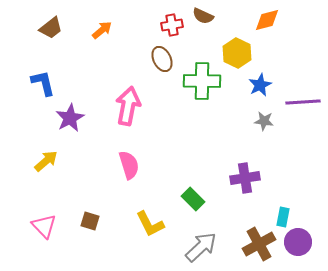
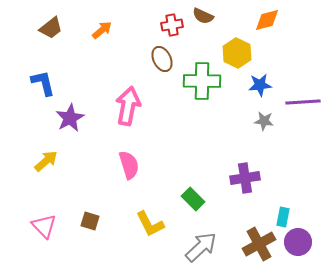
blue star: rotated 20 degrees clockwise
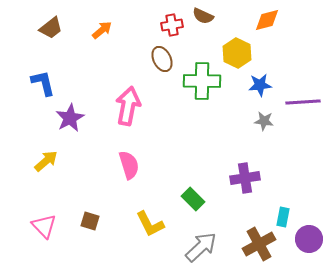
purple circle: moved 11 px right, 3 px up
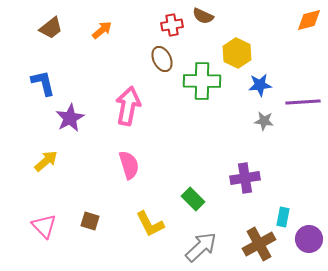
orange diamond: moved 42 px right
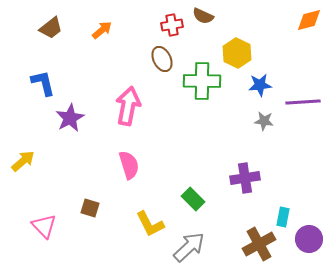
yellow arrow: moved 23 px left
brown square: moved 13 px up
gray arrow: moved 12 px left
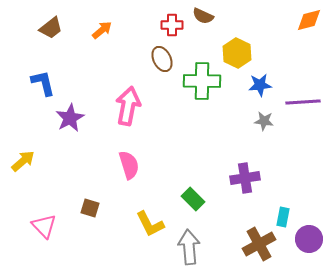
red cross: rotated 10 degrees clockwise
gray arrow: rotated 52 degrees counterclockwise
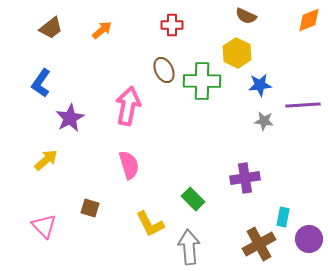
brown semicircle: moved 43 px right
orange diamond: rotated 8 degrees counterclockwise
brown ellipse: moved 2 px right, 11 px down
blue L-shape: moved 2 px left; rotated 132 degrees counterclockwise
purple line: moved 3 px down
yellow arrow: moved 23 px right, 1 px up
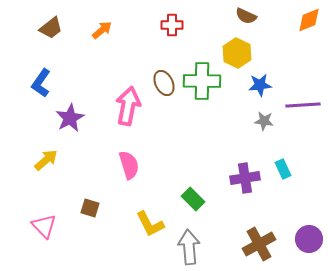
brown ellipse: moved 13 px down
cyan rectangle: moved 48 px up; rotated 36 degrees counterclockwise
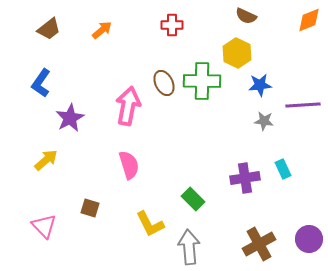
brown trapezoid: moved 2 px left, 1 px down
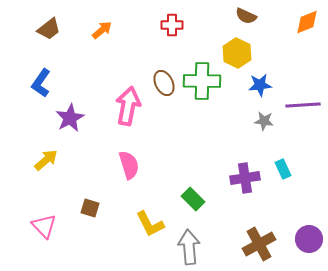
orange diamond: moved 2 px left, 2 px down
